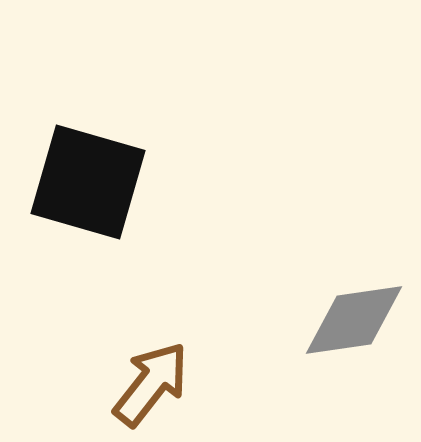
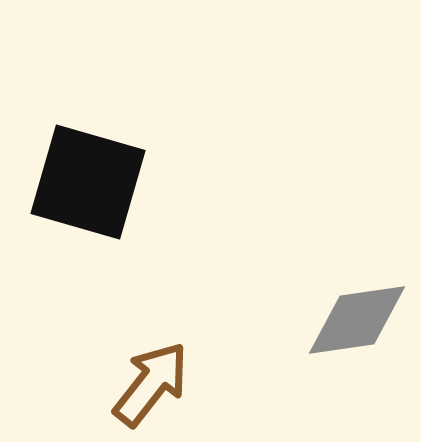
gray diamond: moved 3 px right
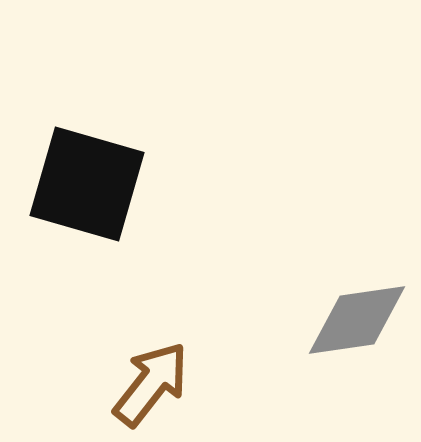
black square: moved 1 px left, 2 px down
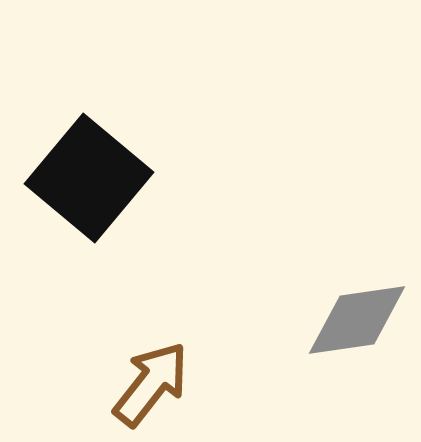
black square: moved 2 px right, 6 px up; rotated 24 degrees clockwise
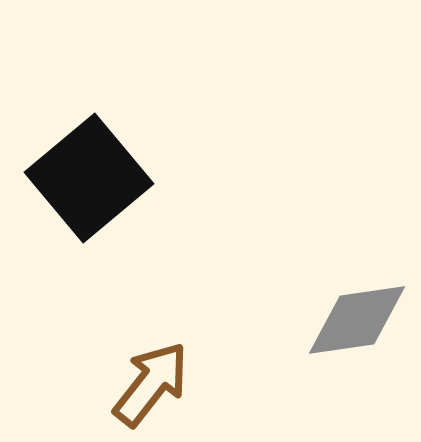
black square: rotated 10 degrees clockwise
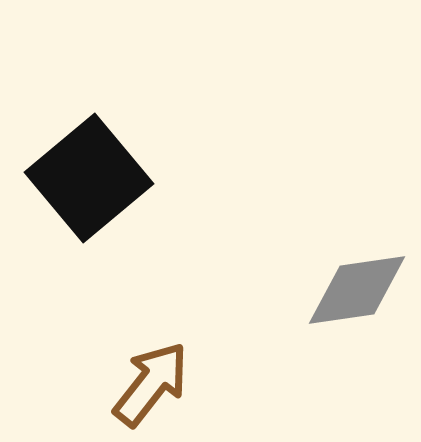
gray diamond: moved 30 px up
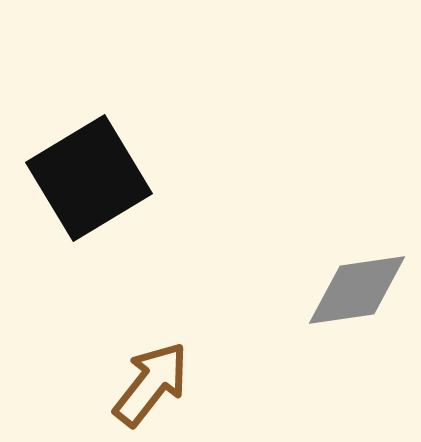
black square: rotated 9 degrees clockwise
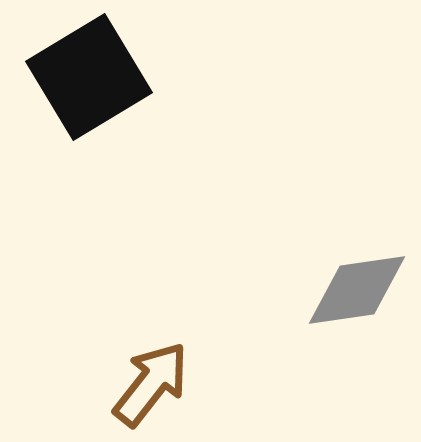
black square: moved 101 px up
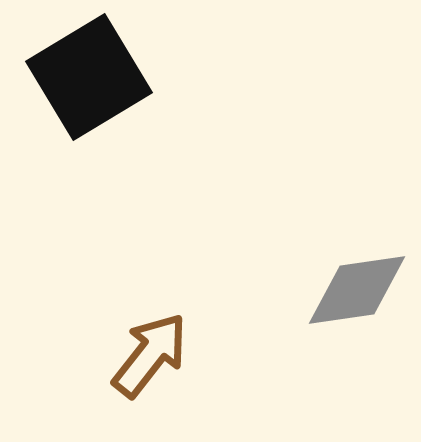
brown arrow: moved 1 px left, 29 px up
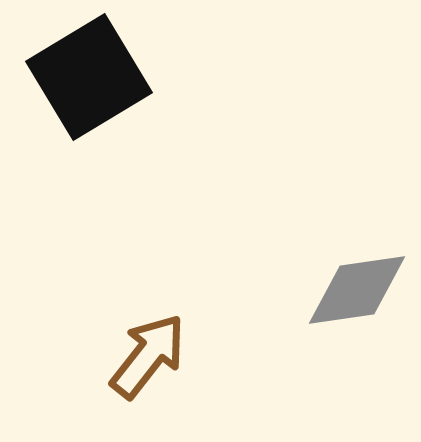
brown arrow: moved 2 px left, 1 px down
